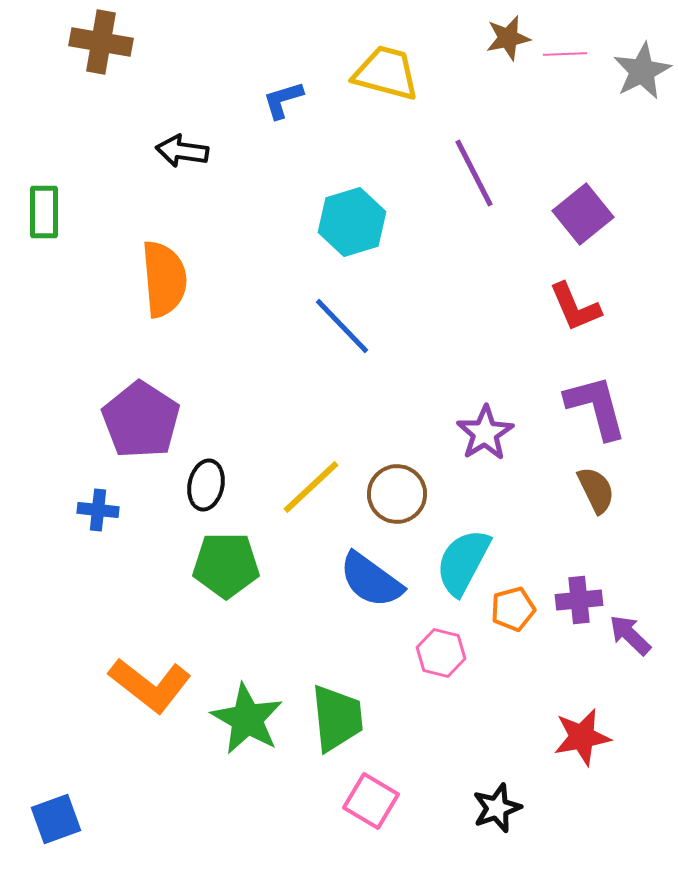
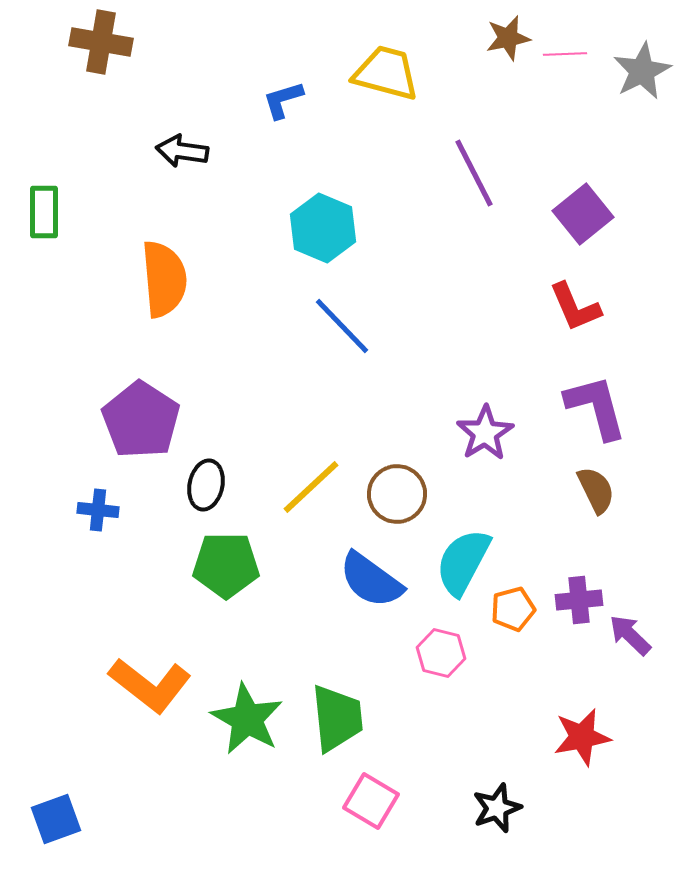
cyan hexagon: moved 29 px left, 6 px down; rotated 20 degrees counterclockwise
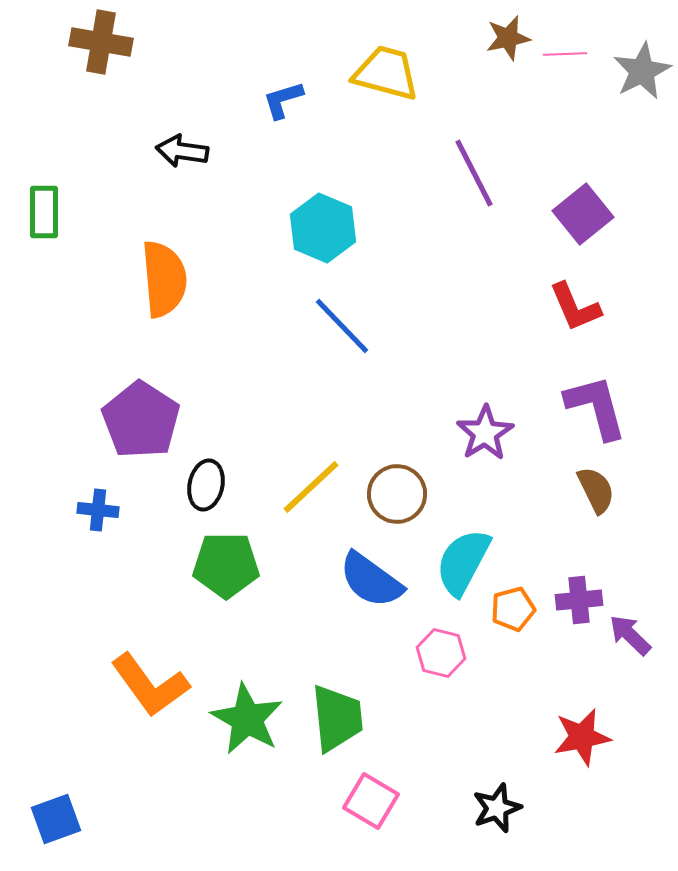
orange L-shape: rotated 16 degrees clockwise
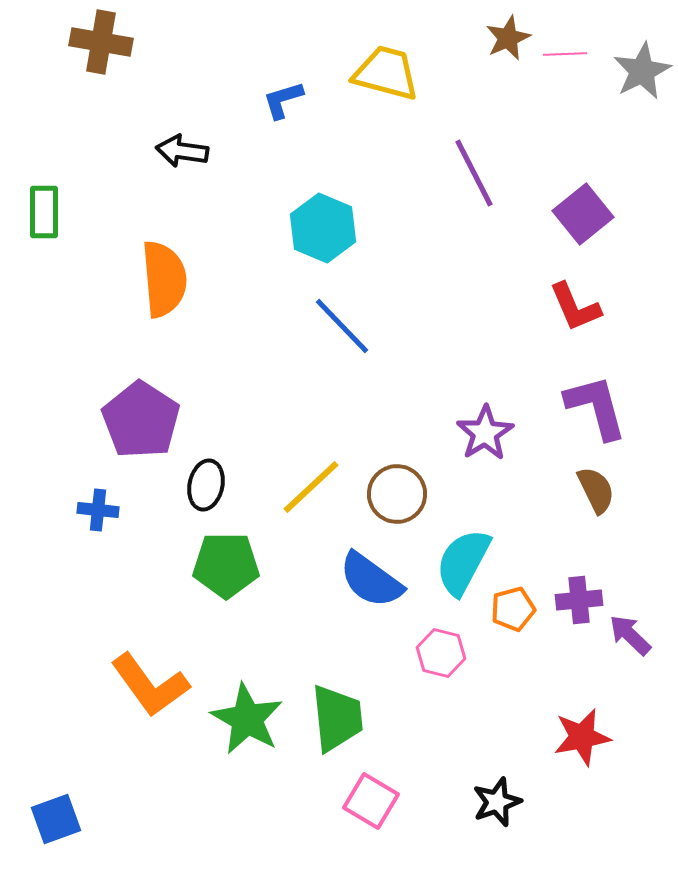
brown star: rotated 12 degrees counterclockwise
black star: moved 6 px up
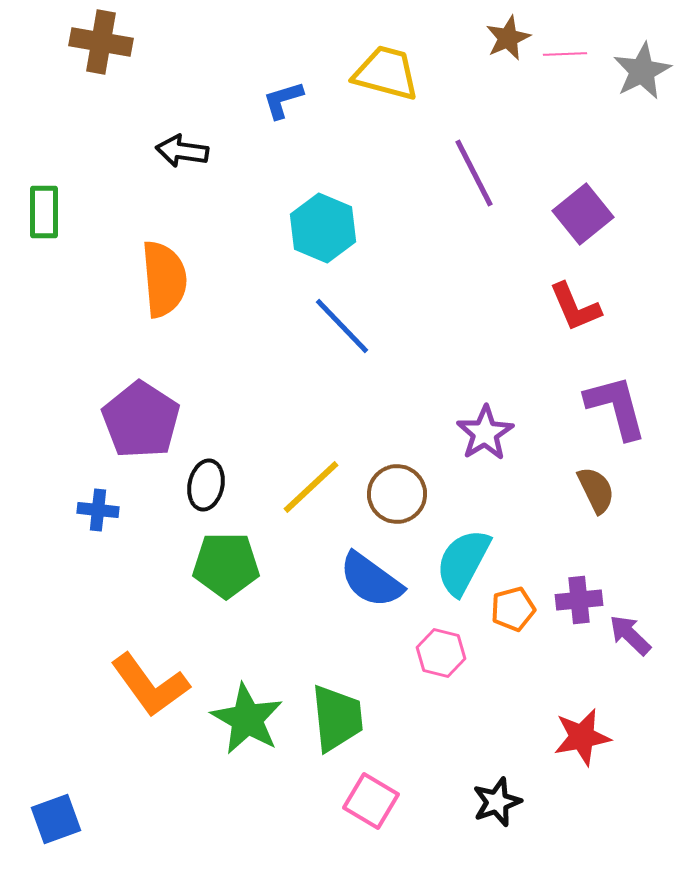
purple L-shape: moved 20 px right
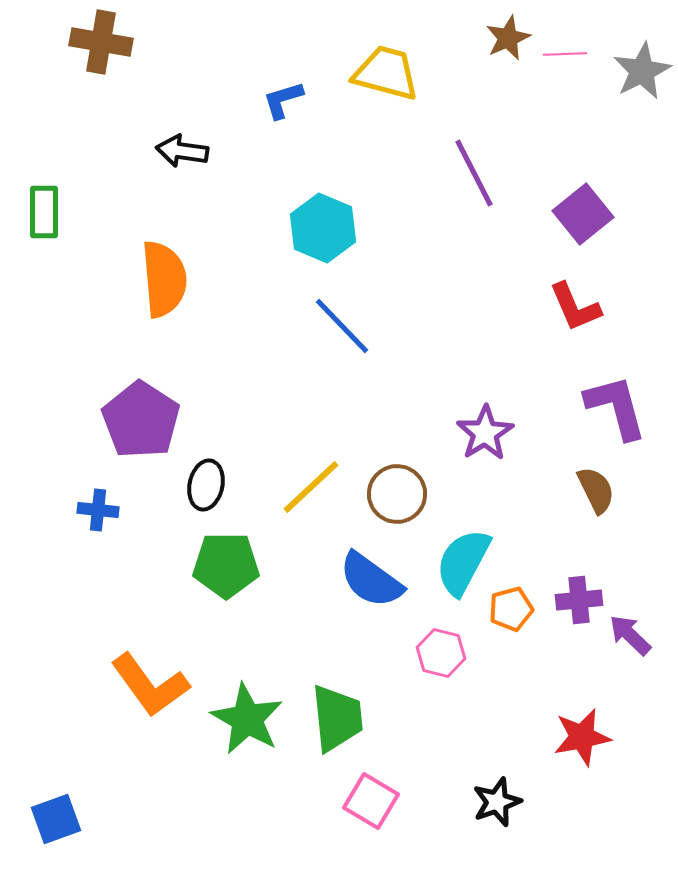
orange pentagon: moved 2 px left
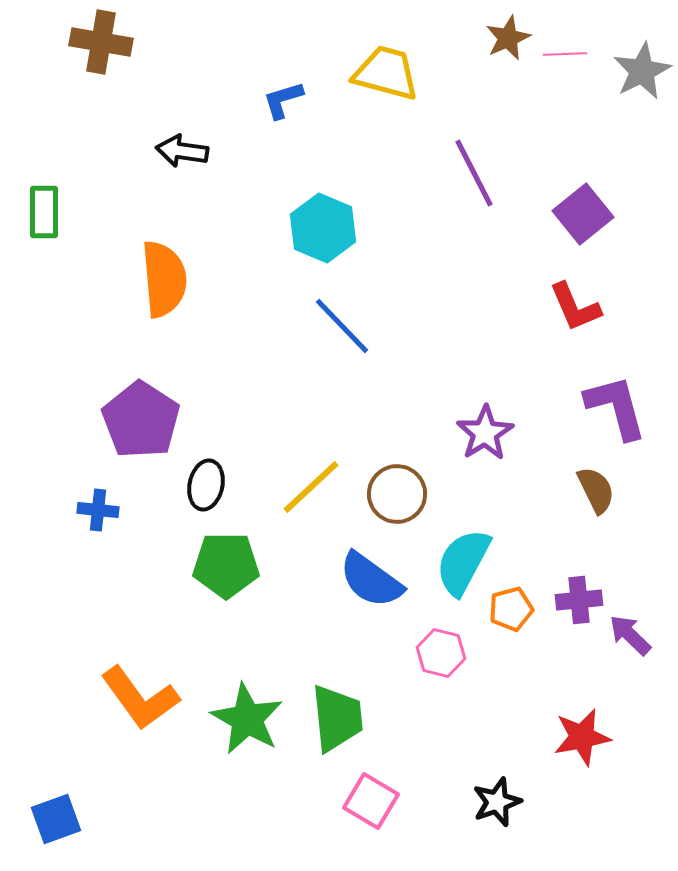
orange L-shape: moved 10 px left, 13 px down
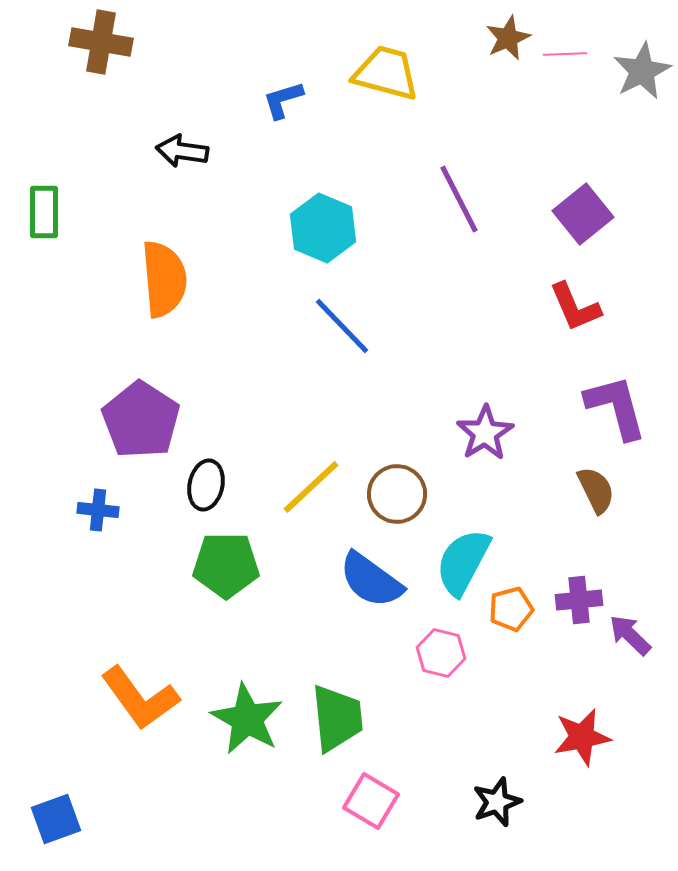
purple line: moved 15 px left, 26 px down
